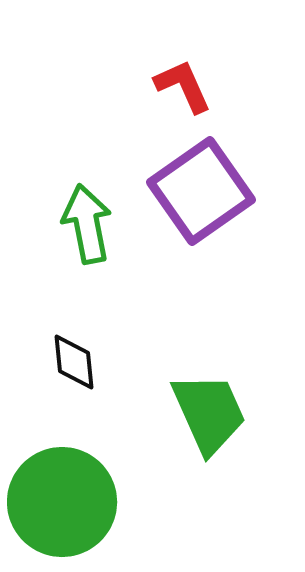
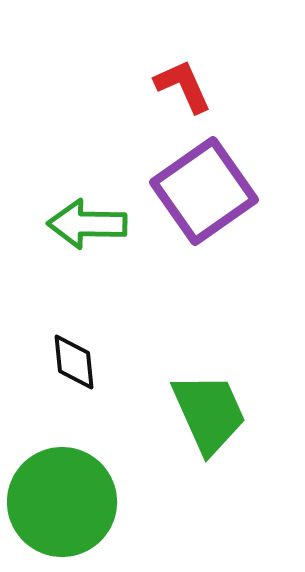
purple square: moved 3 px right
green arrow: rotated 78 degrees counterclockwise
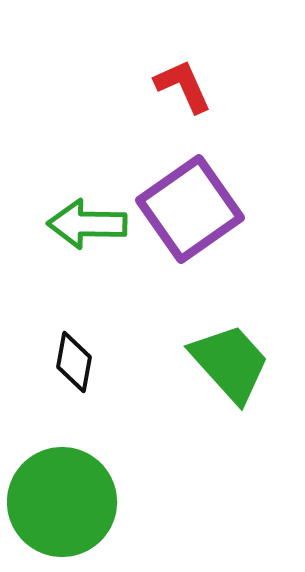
purple square: moved 14 px left, 18 px down
black diamond: rotated 16 degrees clockwise
green trapezoid: moved 21 px right, 50 px up; rotated 18 degrees counterclockwise
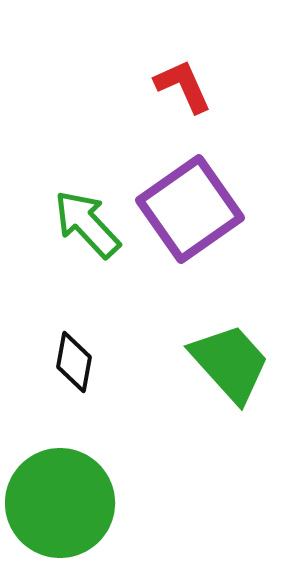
green arrow: rotated 46 degrees clockwise
green circle: moved 2 px left, 1 px down
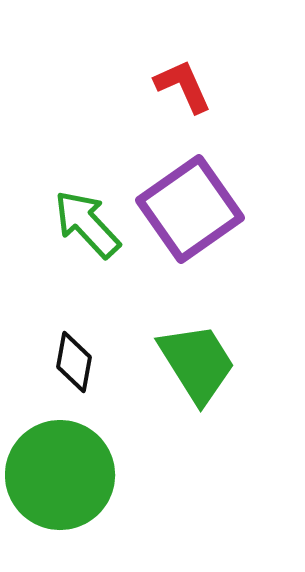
green trapezoid: moved 33 px left; rotated 10 degrees clockwise
green circle: moved 28 px up
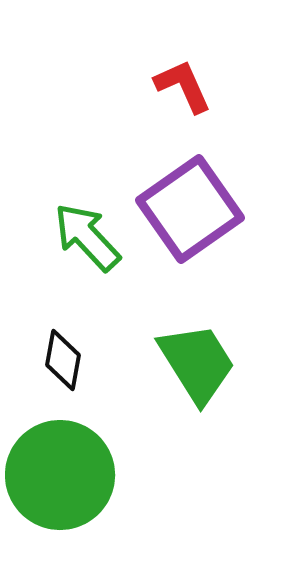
green arrow: moved 13 px down
black diamond: moved 11 px left, 2 px up
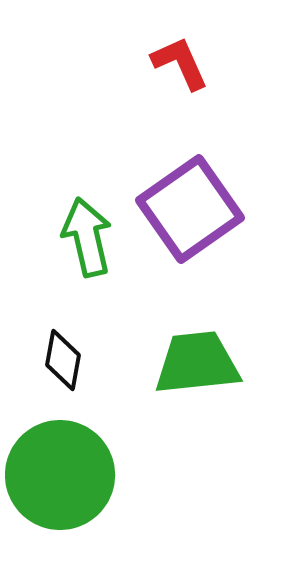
red L-shape: moved 3 px left, 23 px up
green arrow: rotated 30 degrees clockwise
green trapezoid: rotated 64 degrees counterclockwise
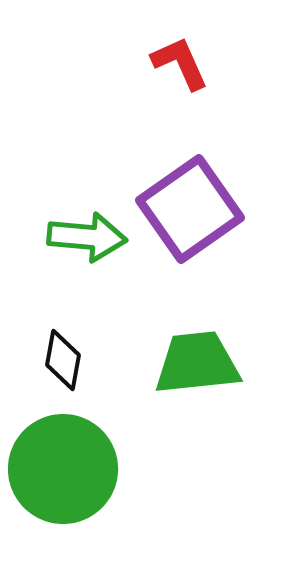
green arrow: rotated 108 degrees clockwise
green circle: moved 3 px right, 6 px up
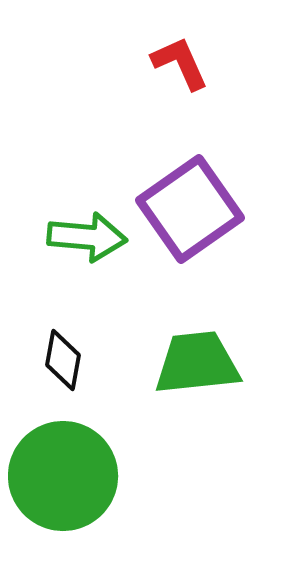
green circle: moved 7 px down
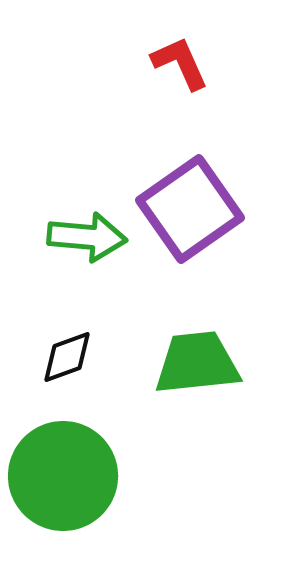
black diamond: moved 4 px right, 3 px up; rotated 60 degrees clockwise
